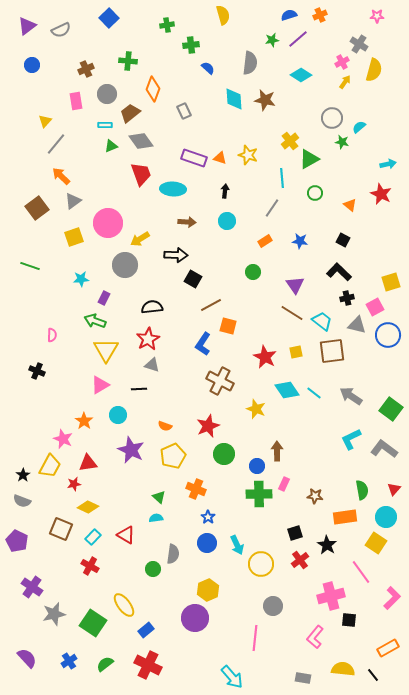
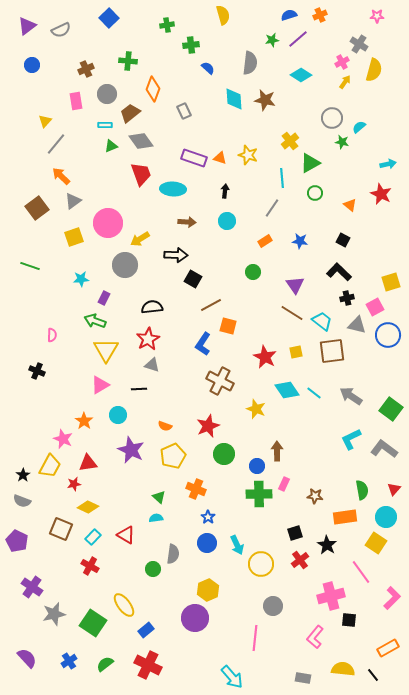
green triangle at (309, 159): moved 1 px right, 4 px down
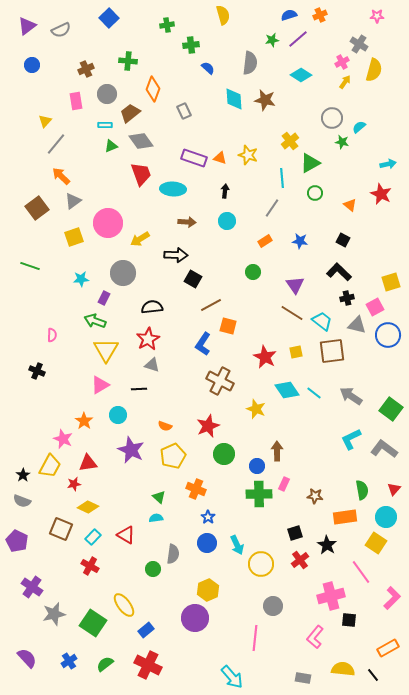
gray circle at (125, 265): moved 2 px left, 8 px down
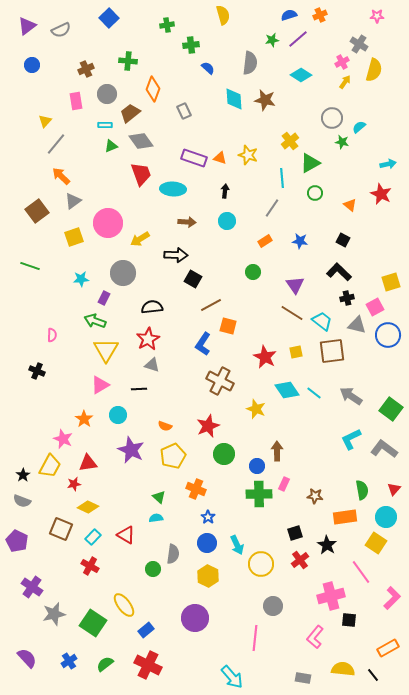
brown square at (37, 208): moved 3 px down
orange star at (84, 421): moved 2 px up
yellow hexagon at (208, 590): moved 14 px up; rotated 10 degrees counterclockwise
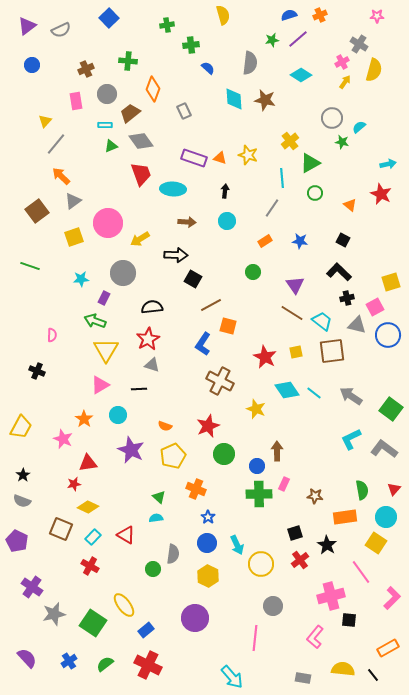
yellow trapezoid at (50, 466): moved 29 px left, 39 px up
